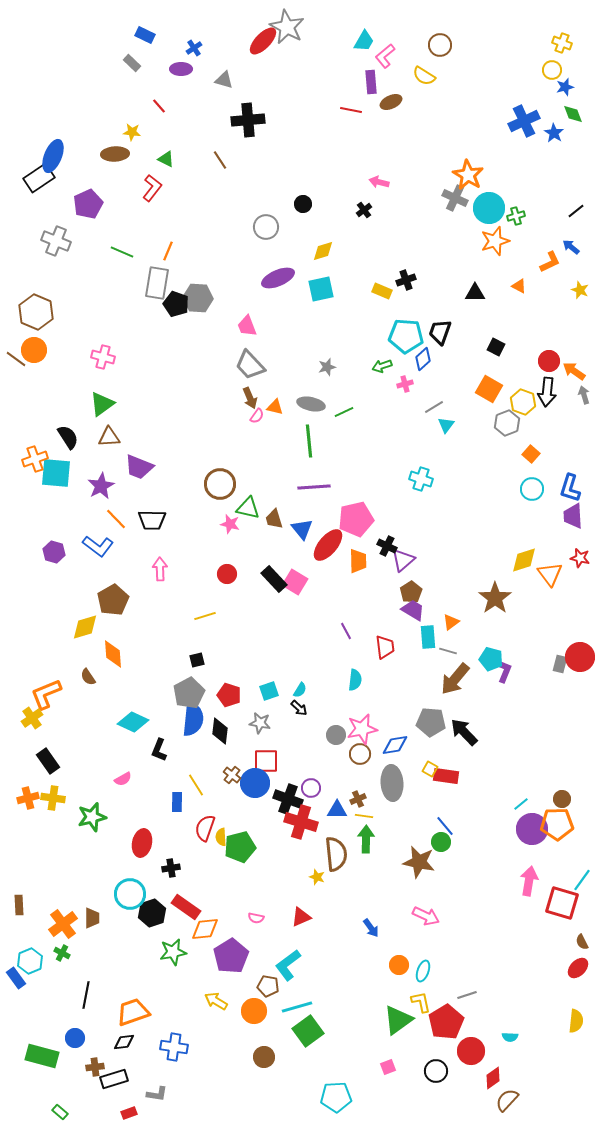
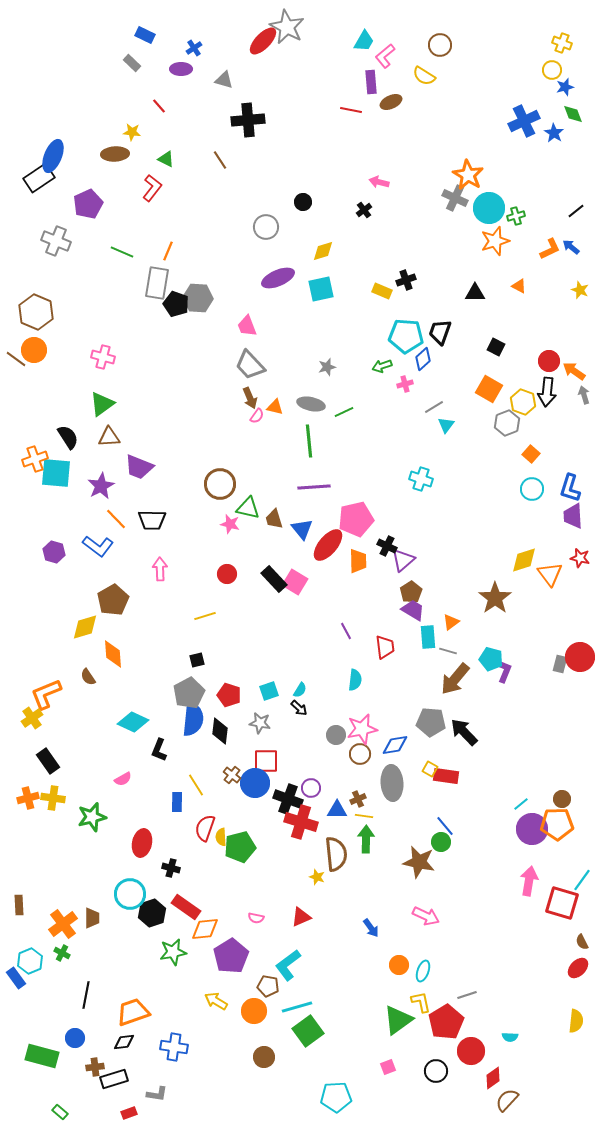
black circle at (303, 204): moved 2 px up
orange L-shape at (550, 262): moved 13 px up
black cross at (171, 868): rotated 24 degrees clockwise
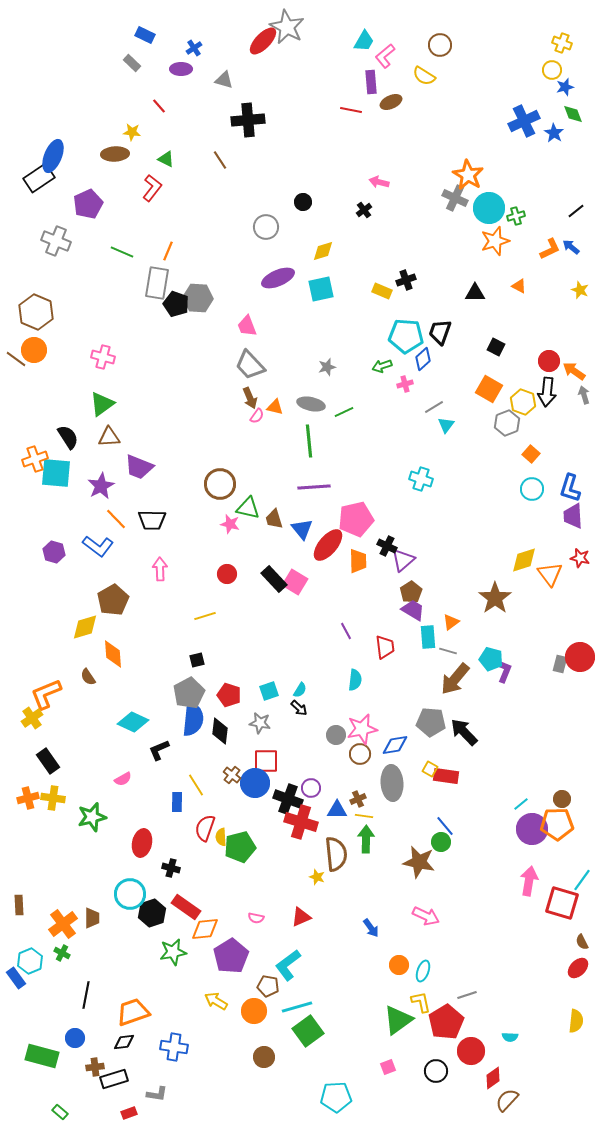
black L-shape at (159, 750): rotated 45 degrees clockwise
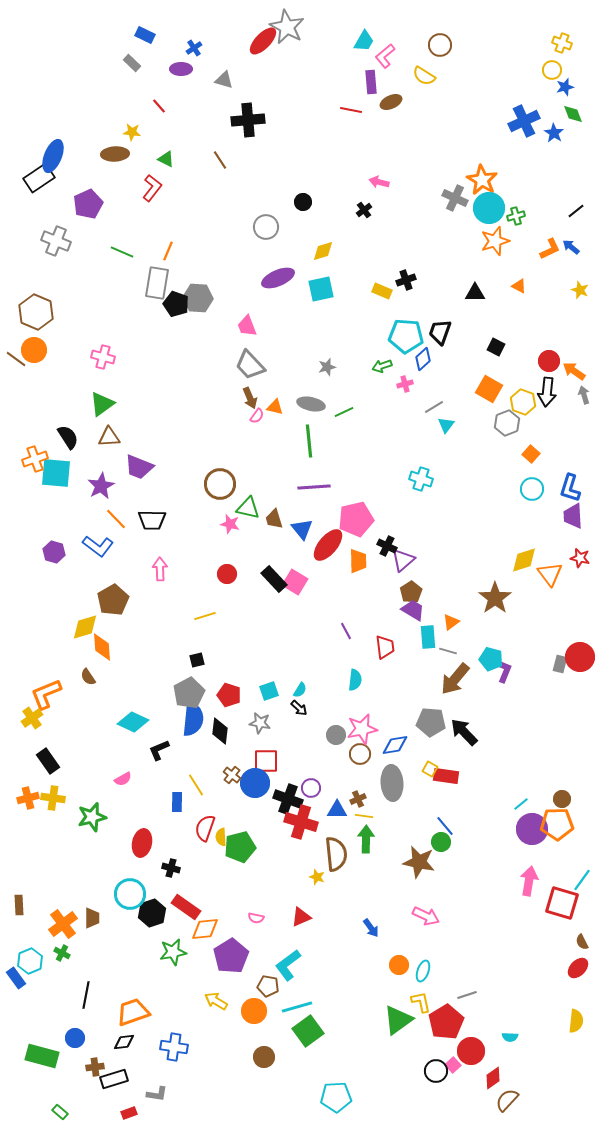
orange star at (468, 175): moved 14 px right, 5 px down
orange diamond at (113, 654): moved 11 px left, 7 px up
pink square at (388, 1067): moved 65 px right, 2 px up; rotated 21 degrees counterclockwise
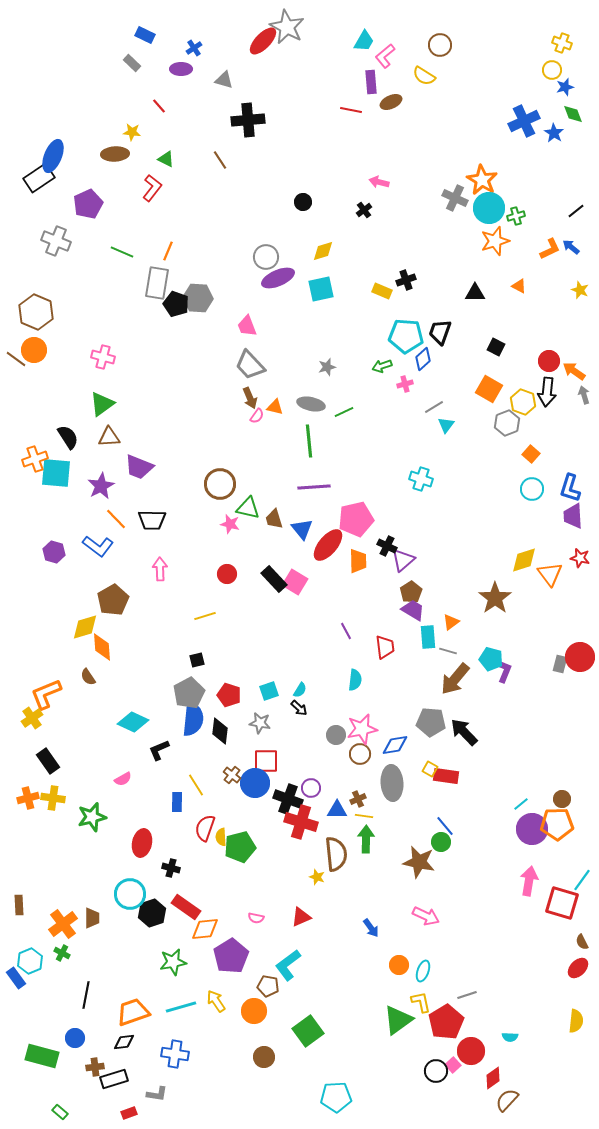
gray circle at (266, 227): moved 30 px down
green star at (173, 952): moved 10 px down
yellow arrow at (216, 1001): rotated 25 degrees clockwise
cyan line at (297, 1007): moved 116 px left
blue cross at (174, 1047): moved 1 px right, 7 px down
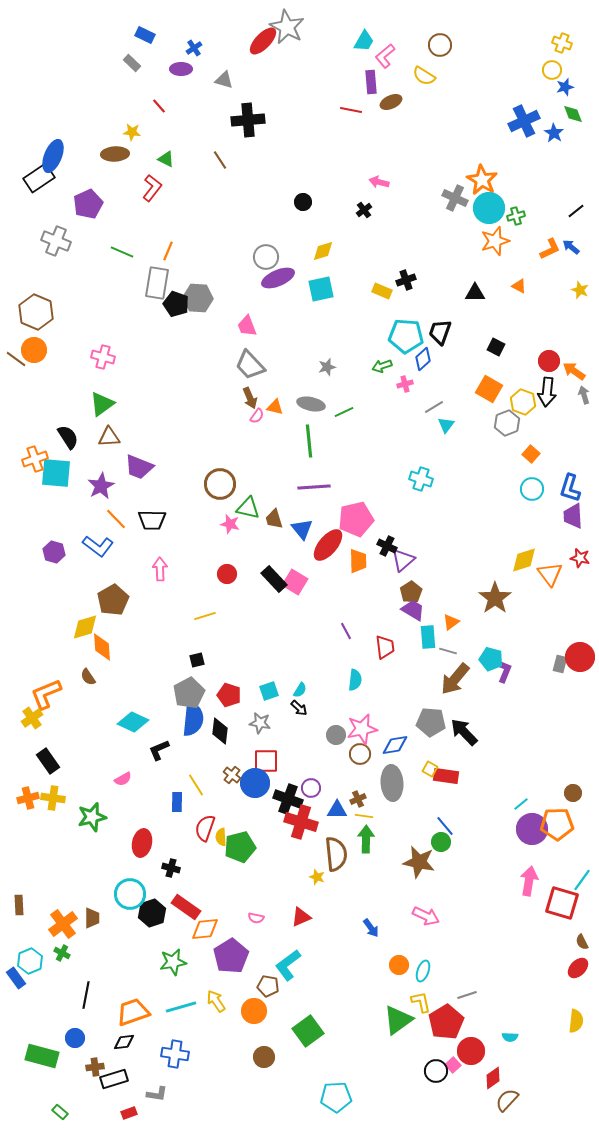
brown circle at (562, 799): moved 11 px right, 6 px up
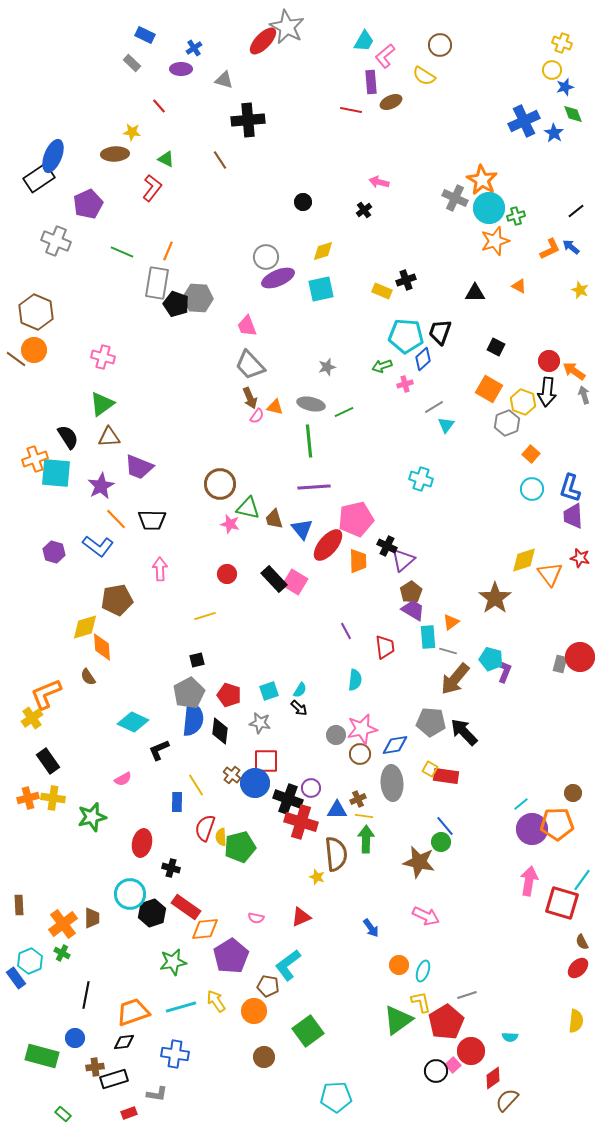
brown pentagon at (113, 600): moved 4 px right; rotated 20 degrees clockwise
green rectangle at (60, 1112): moved 3 px right, 2 px down
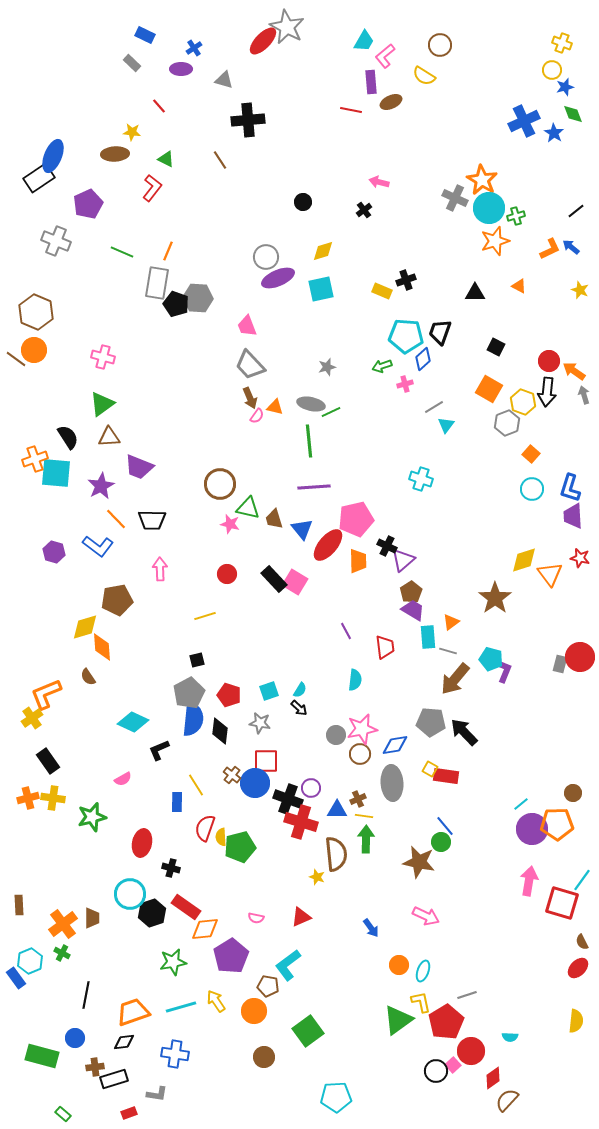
green line at (344, 412): moved 13 px left
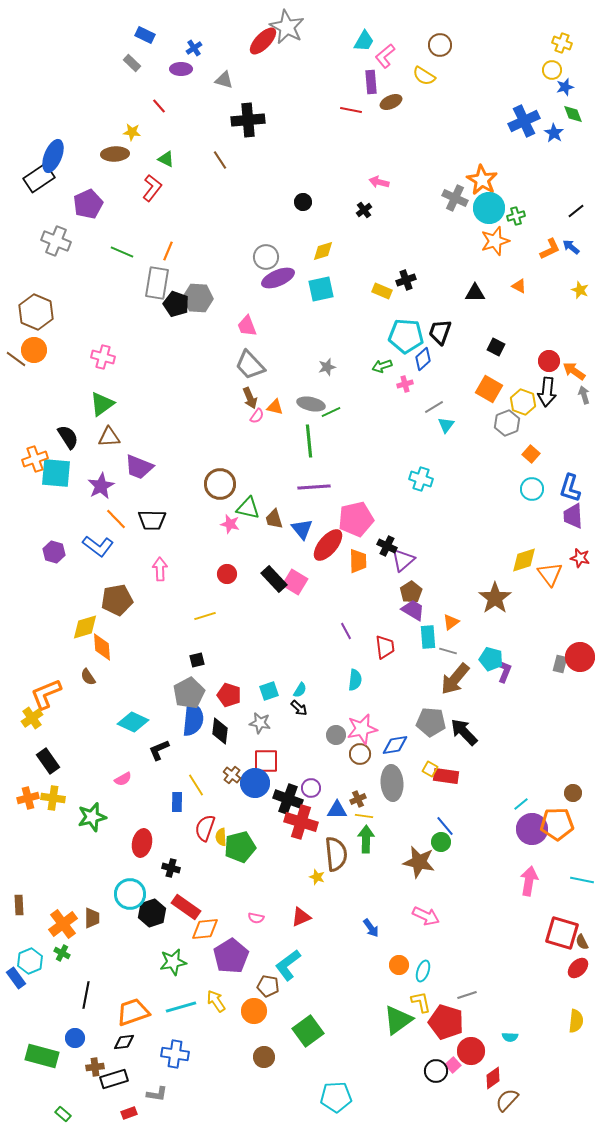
cyan line at (582, 880): rotated 65 degrees clockwise
red square at (562, 903): moved 30 px down
red pentagon at (446, 1022): rotated 24 degrees counterclockwise
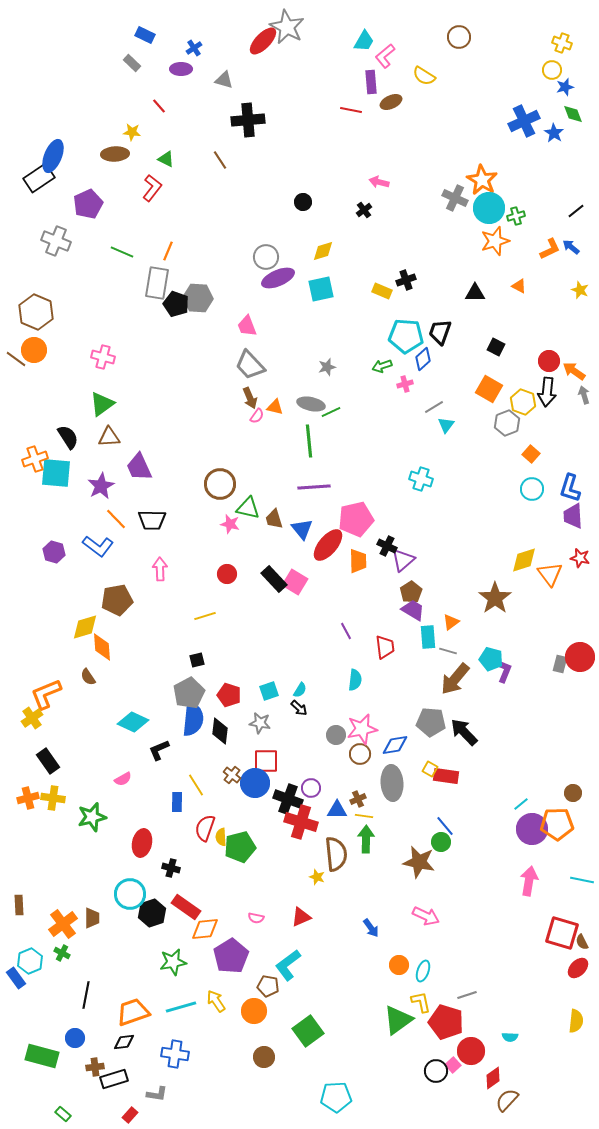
brown circle at (440, 45): moved 19 px right, 8 px up
purple trapezoid at (139, 467): rotated 44 degrees clockwise
red rectangle at (129, 1113): moved 1 px right, 2 px down; rotated 28 degrees counterclockwise
